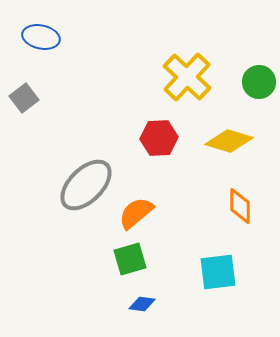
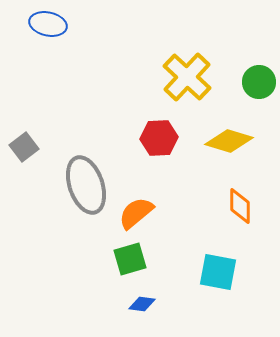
blue ellipse: moved 7 px right, 13 px up
gray square: moved 49 px down
gray ellipse: rotated 64 degrees counterclockwise
cyan square: rotated 18 degrees clockwise
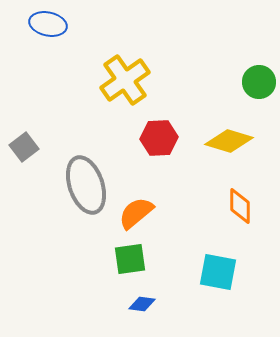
yellow cross: moved 62 px left, 3 px down; rotated 12 degrees clockwise
green square: rotated 8 degrees clockwise
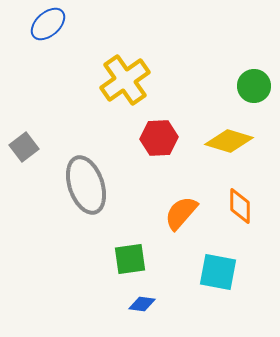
blue ellipse: rotated 54 degrees counterclockwise
green circle: moved 5 px left, 4 px down
orange semicircle: moved 45 px right; rotated 9 degrees counterclockwise
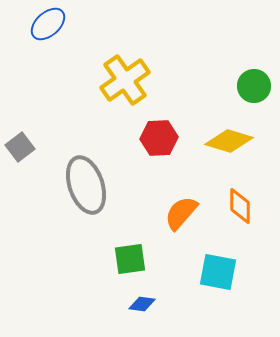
gray square: moved 4 px left
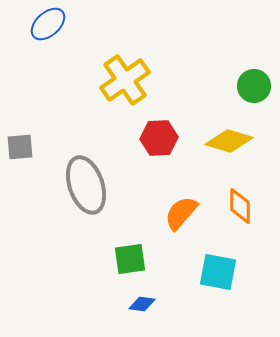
gray square: rotated 32 degrees clockwise
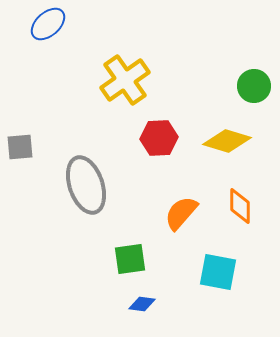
yellow diamond: moved 2 px left
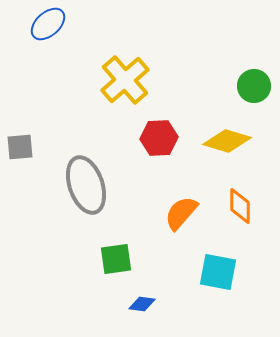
yellow cross: rotated 6 degrees counterclockwise
green square: moved 14 px left
